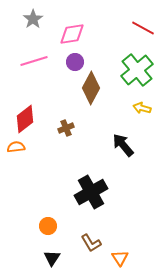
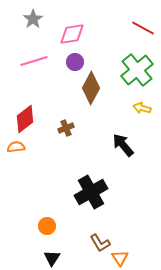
orange circle: moved 1 px left
brown L-shape: moved 9 px right
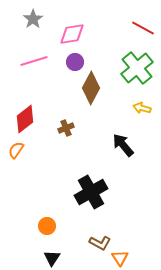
green cross: moved 2 px up
orange semicircle: moved 3 px down; rotated 48 degrees counterclockwise
brown L-shape: rotated 30 degrees counterclockwise
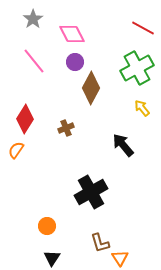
pink diamond: rotated 72 degrees clockwise
pink line: rotated 68 degrees clockwise
green cross: rotated 12 degrees clockwise
yellow arrow: rotated 36 degrees clockwise
red diamond: rotated 20 degrees counterclockwise
brown L-shape: rotated 45 degrees clockwise
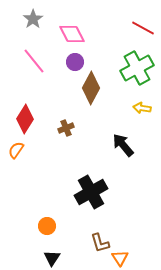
yellow arrow: rotated 42 degrees counterclockwise
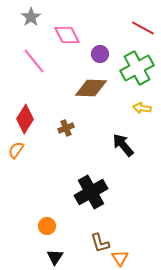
gray star: moved 2 px left, 2 px up
pink diamond: moved 5 px left, 1 px down
purple circle: moved 25 px right, 8 px up
brown diamond: rotated 64 degrees clockwise
black triangle: moved 3 px right, 1 px up
